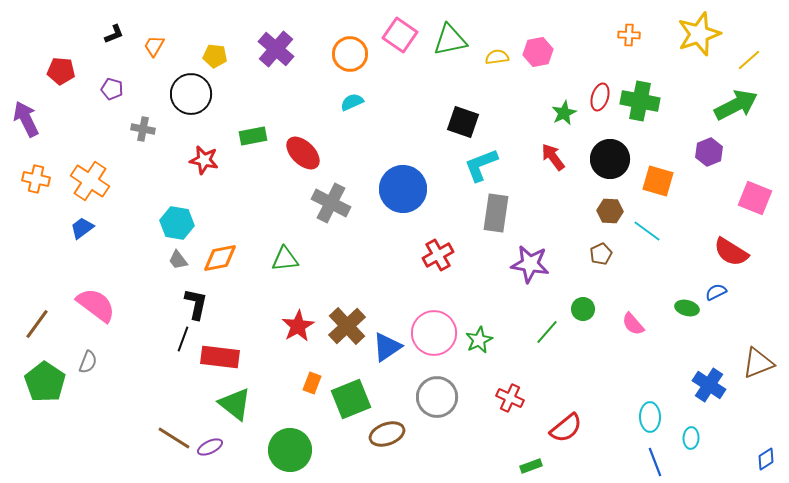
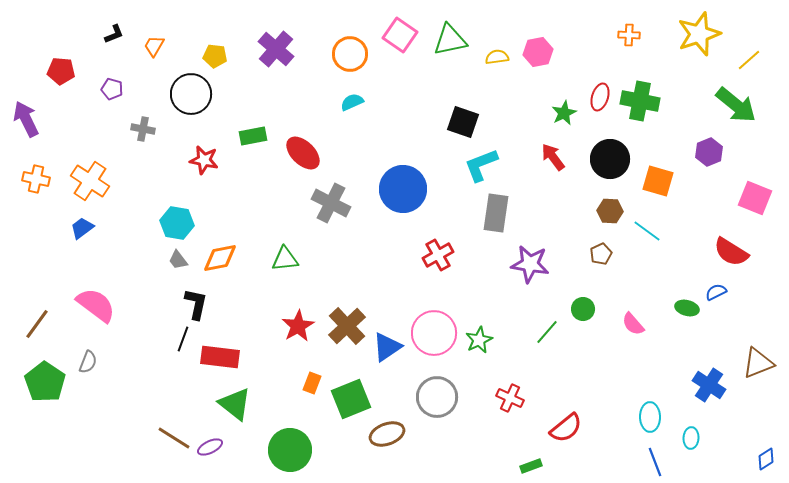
green arrow at (736, 105): rotated 66 degrees clockwise
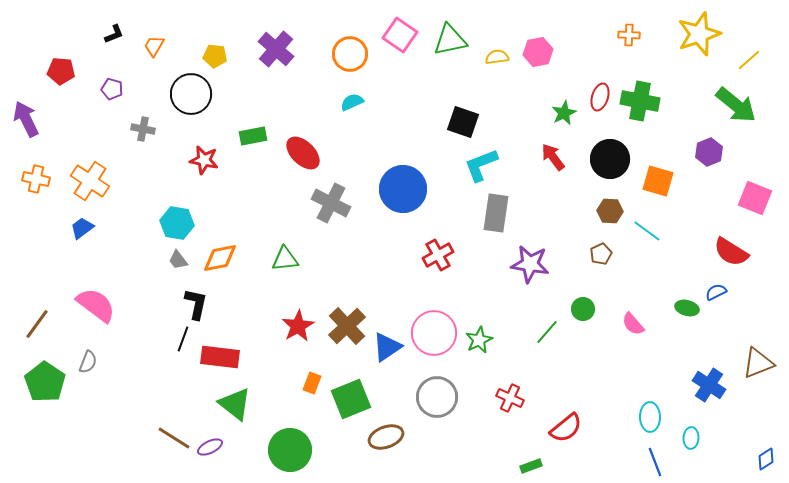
brown ellipse at (387, 434): moved 1 px left, 3 px down
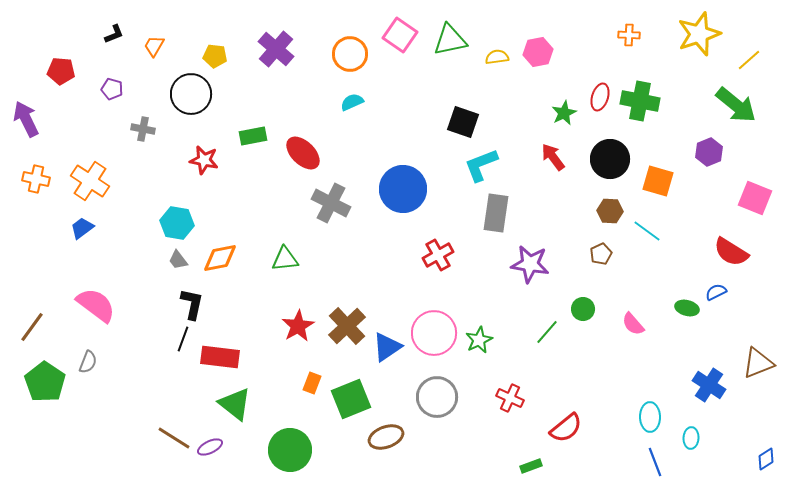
black L-shape at (196, 304): moved 4 px left
brown line at (37, 324): moved 5 px left, 3 px down
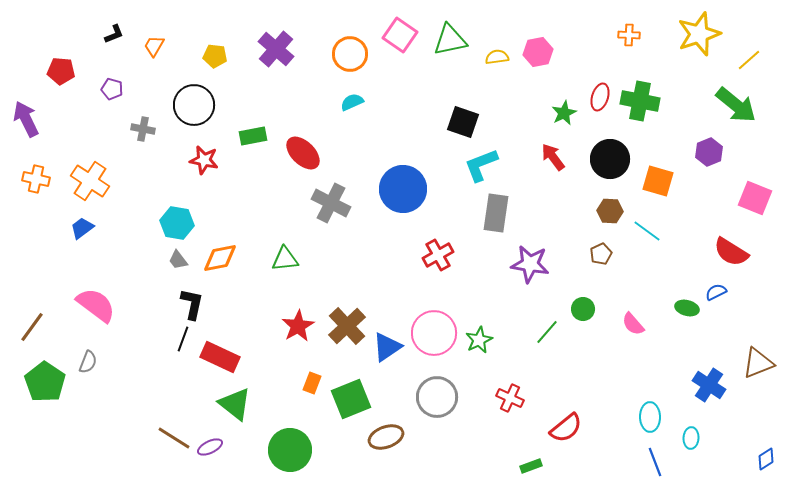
black circle at (191, 94): moved 3 px right, 11 px down
red rectangle at (220, 357): rotated 18 degrees clockwise
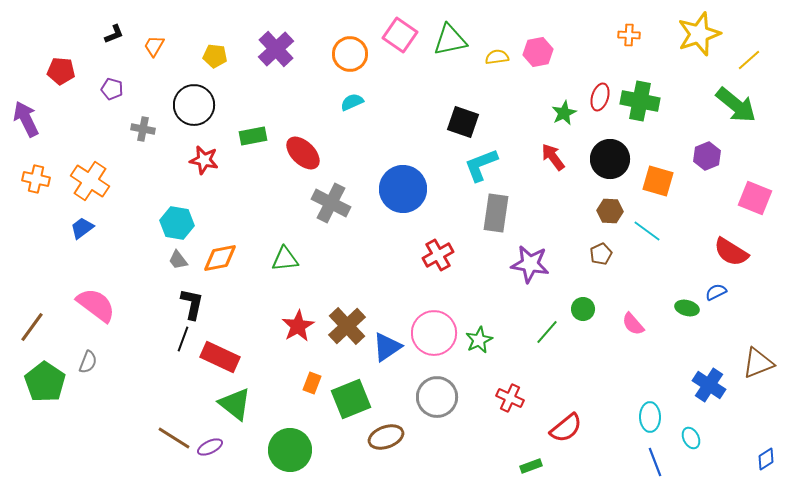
purple cross at (276, 49): rotated 6 degrees clockwise
purple hexagon at (709, 152): moved 2 px left, 4 px down
cyan ellipse at (691, 438): rotated 30 degrees counterclockwise
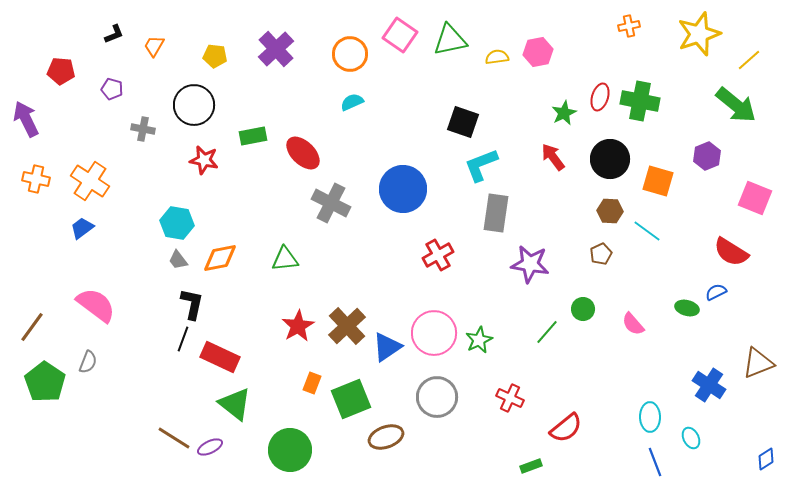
orange cross at (629, 35): moved 9 px up; rotated 15 degrees counterclockwise
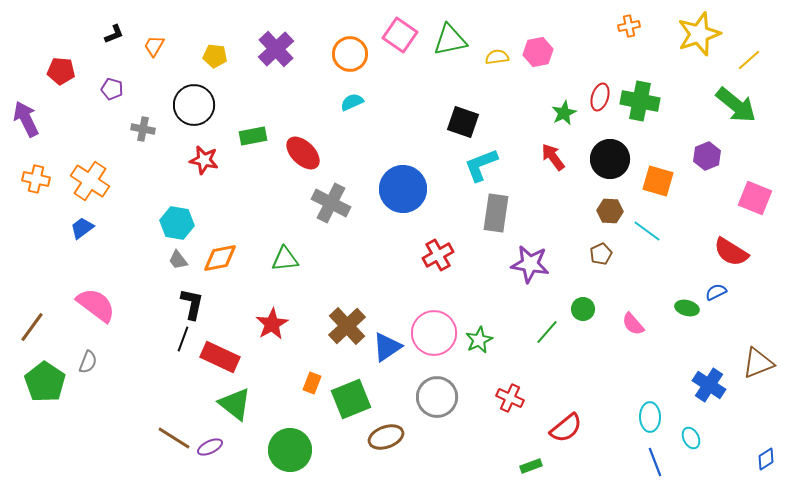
red star at (298, 326): moved 26 px left, 2 px up
